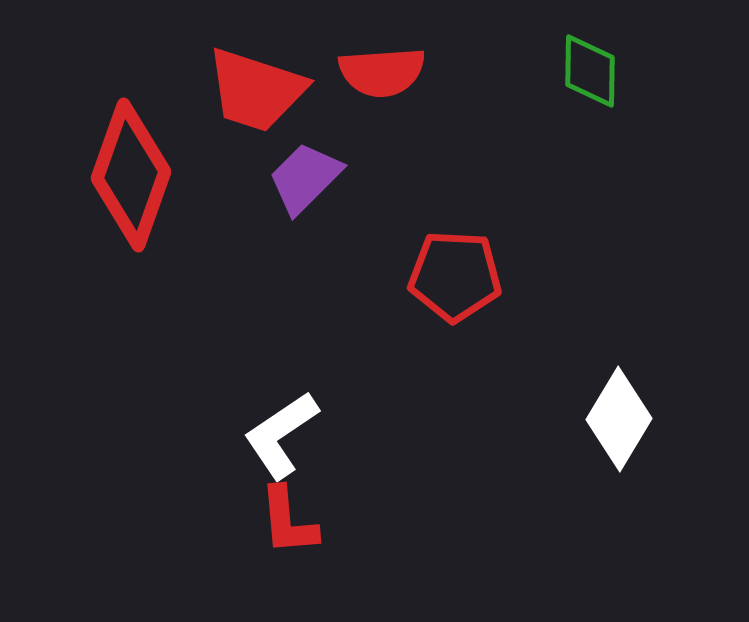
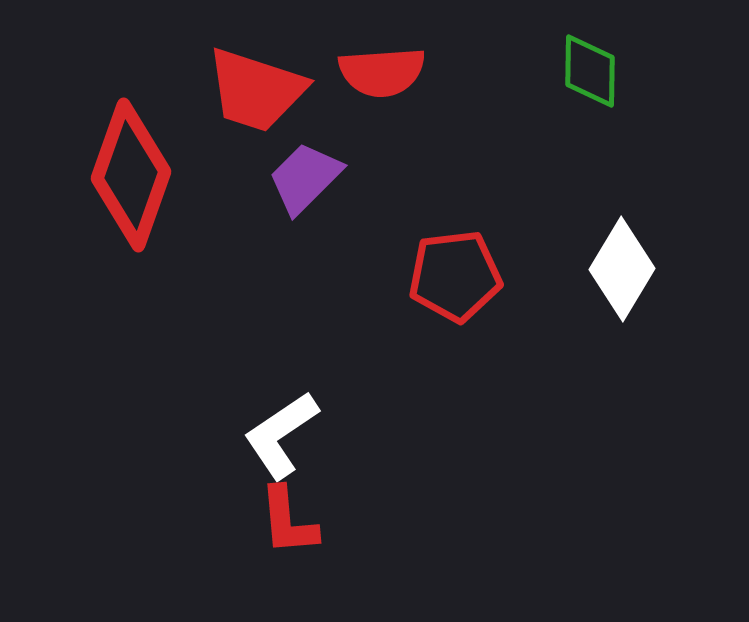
red pentagon: rotated 10 degrees counterclockwise
white diamond: moved 3 px right, 150 px up
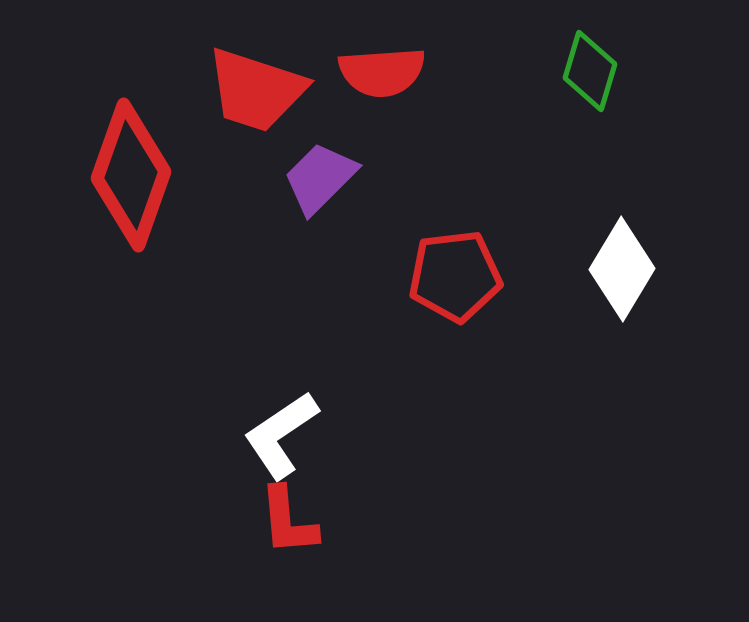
green diamond: rotated 16 degrees clockwise
purple trapezoid: moved 15 px right
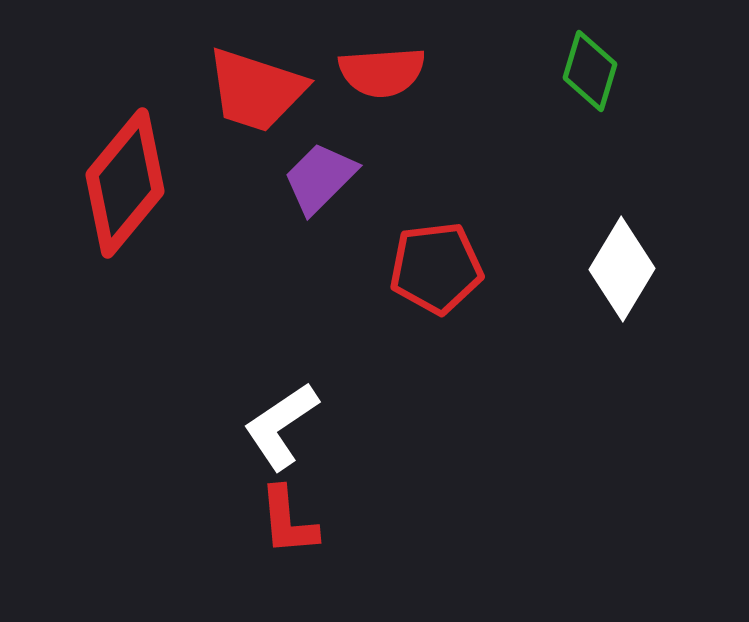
red diamond: moved 6 px left, 8 px down; rotated 20 degrees clockwise
red pentagon: moved 19 px left, 8 px up
white L-shape: moved 9 px up
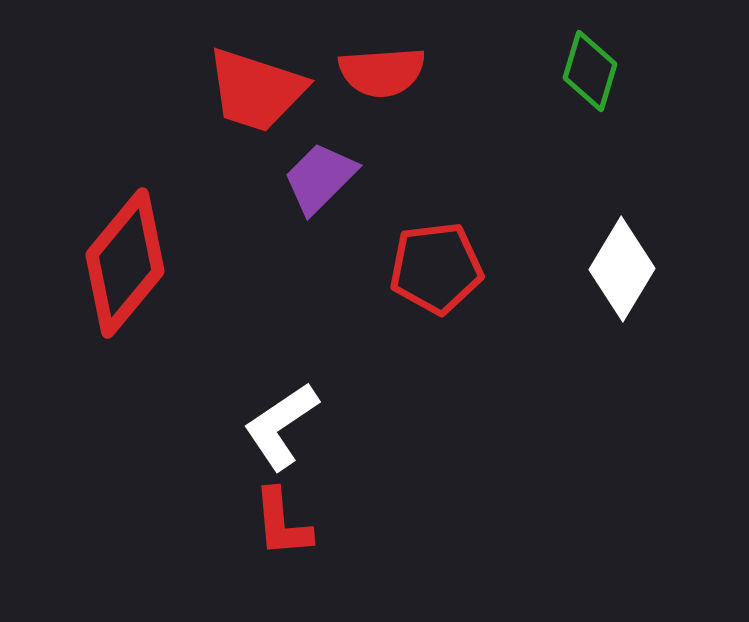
red diamond: moved 80 px down
red L-shape: moved 6 px left, 2 px down
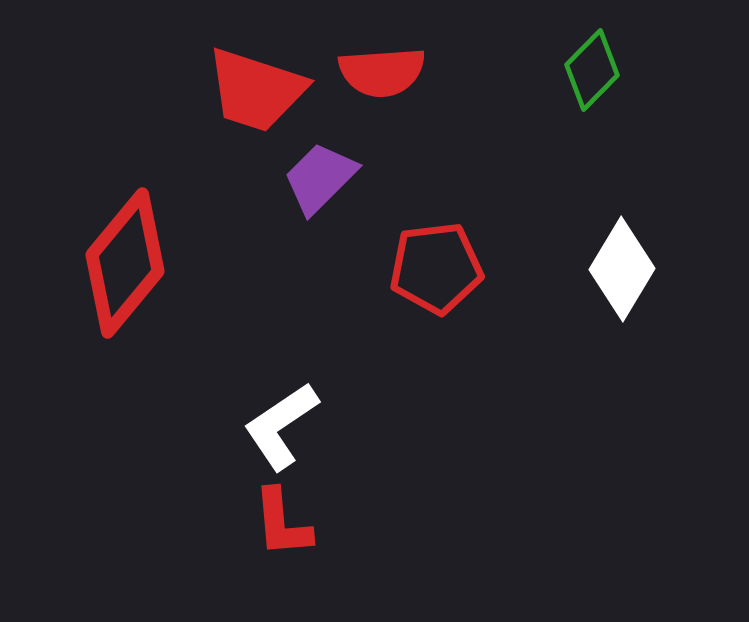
green diamond: moved 2 px right, 1 px up; rotated 28 degrees clockwise
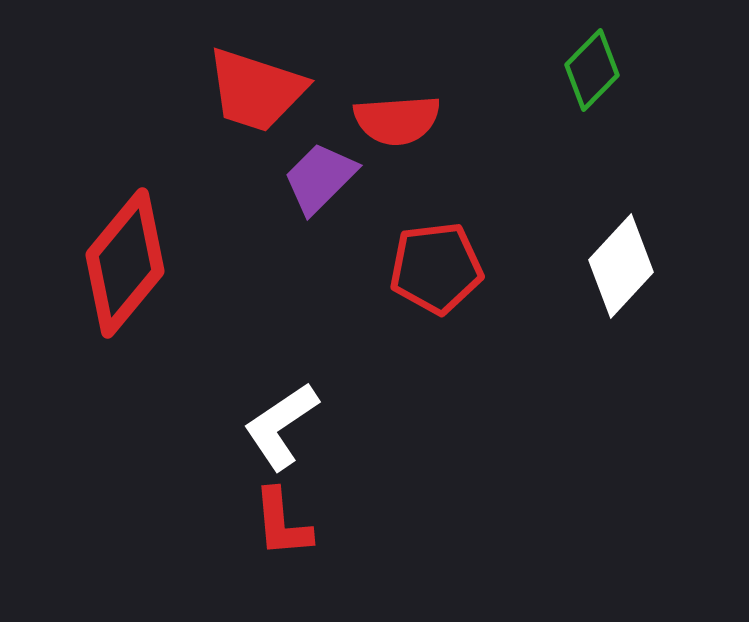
red semicircle: moved 15 px right, 48 px down
white diamond: moved 1 px left, 3 px up; rotated 12 degrees clockwise
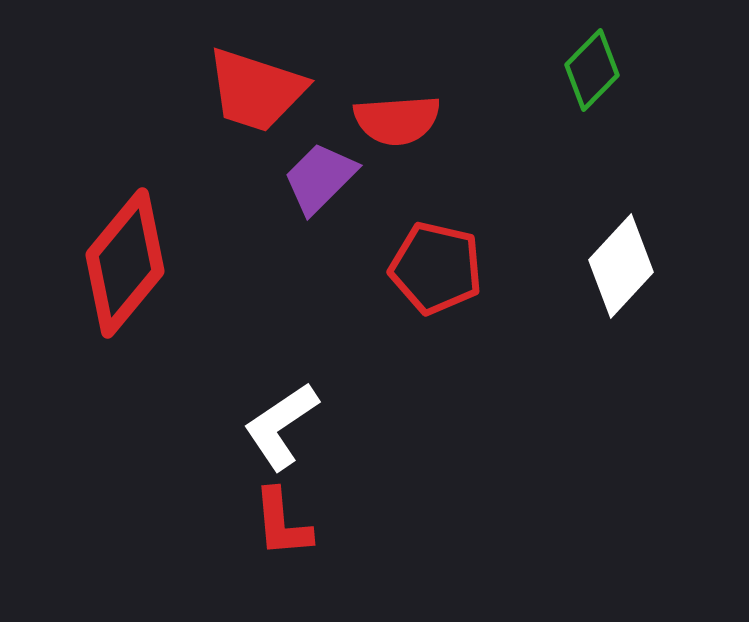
red pentagon: rotated 20 degrees clockwise
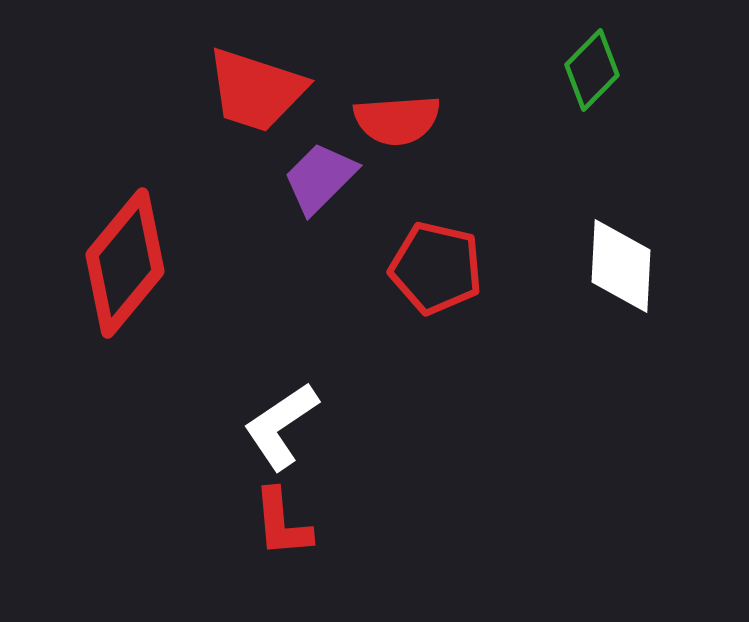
white diamond: rotated 40 degrees counterclockwise
